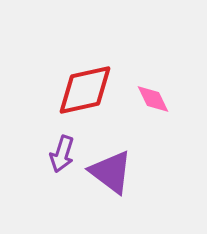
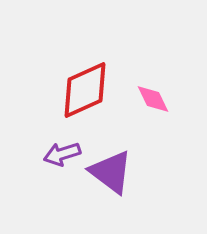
red diamond: rotated 12 degrees counterclockwise
purple arrow: rotated 54 degrees clockwise
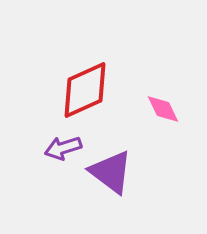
pink diamond: moved 10 px right, 10 px down
purple arrow: moved 1 px right, 6 px up
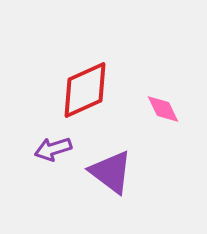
purple arrow: moved 10 px left, 1 px down
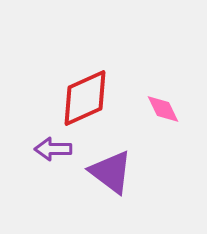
red diamond: moved 8 px down
purple arrow: rotated 18 degrees clockwise
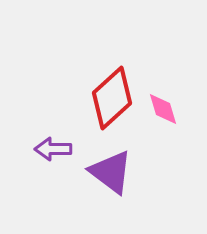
red diamond: moved 27 px right; rotated 18 degrees counterclockwise
pink diamond: rotated 9 degrees clockwise
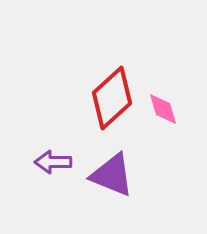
purple arrow: moved 13 px down
purple triangle: moved 1 px right, 3 px down; rotated 15 degrees counterclockwise
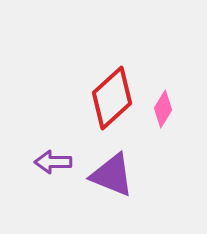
pink diamond: rotated 48 degrees clockwise
